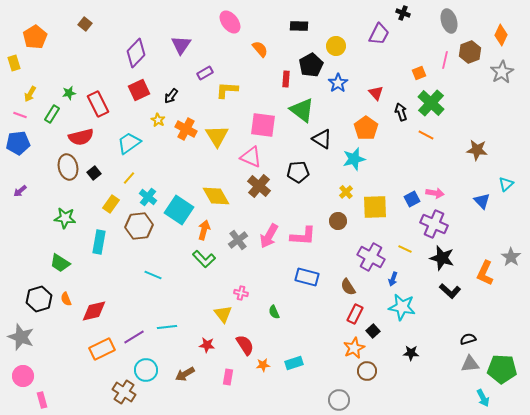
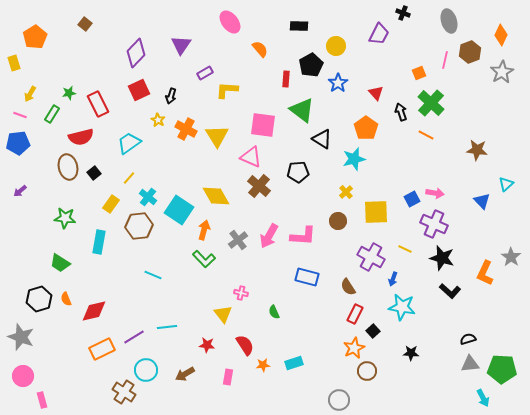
black arrow at (171, 96): rotated 21 degrees counterclockwise
yellow square at (375, 207): moved 1 px right, 5 px down
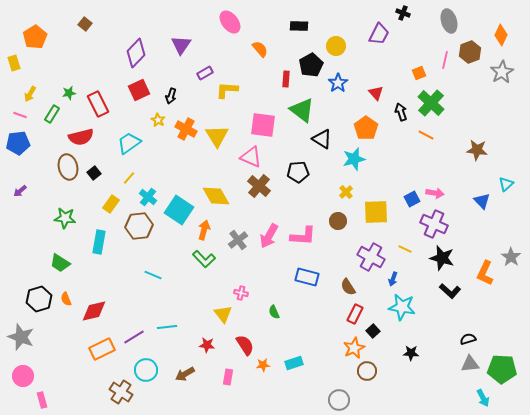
brown cross at (124, 392): moved 3 px left
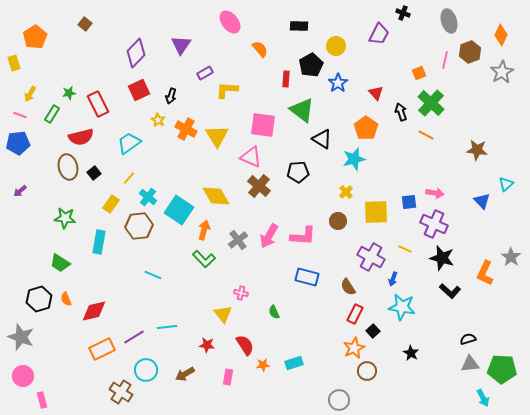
blue square at (412, 199): moved 3 px left, 3 px down; rotated 21 degrees clockwise
black star at (411, 353): rotated 28 degrees clockwise
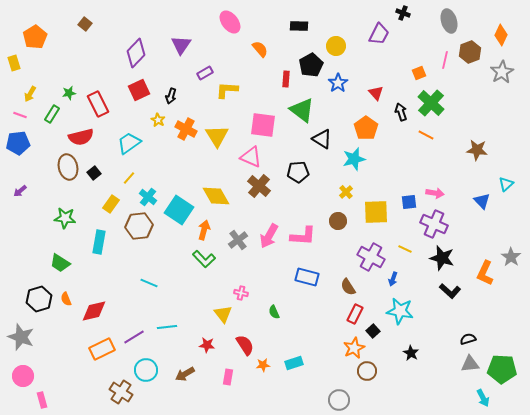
cyan line at (153, 275): moved 4 px left, 8 px down
cyan star at (402, 307): moved 2 px left, 4 px down
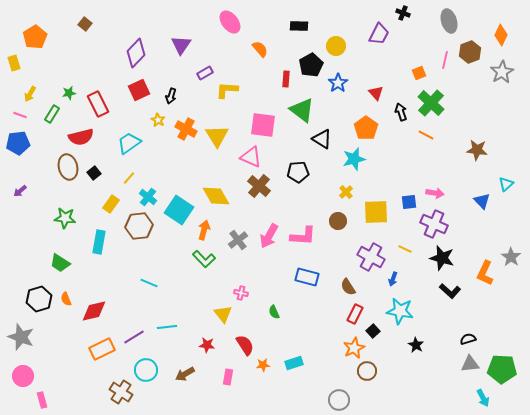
black star at (411, 353): moved 5 px right, 8 px up
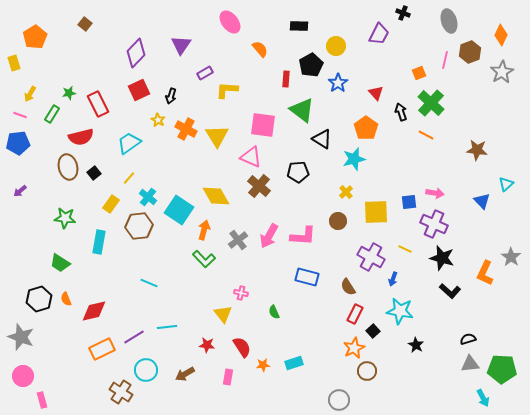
red semicircle at (245, 345): moved 3 px left, 2 px down
